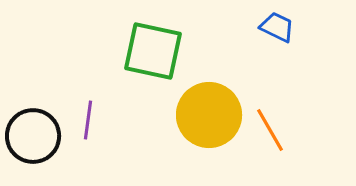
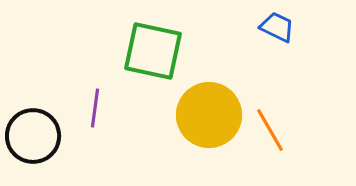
purple line: moved 7 px right, 12 px up
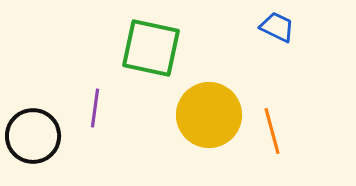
green square: moved 2 px left, 3 px up
orange line: moved 2 px right, 1 px down; rotated 15 degrees clockwise
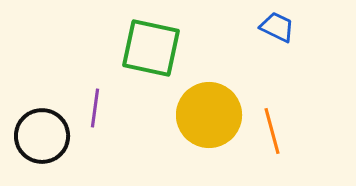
black circle: moved 9 px right
